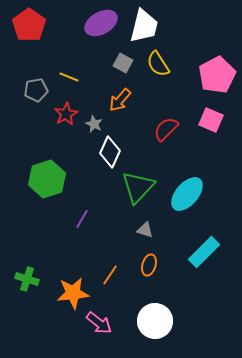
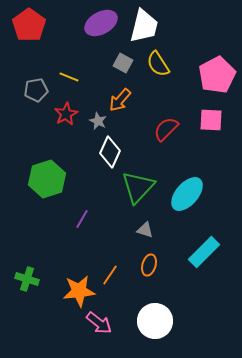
pink square: rotated 20 degrees counterclockwise
gray star: moved 4 px right, 3 px up
orange star: moved 6 px right, 2 px up
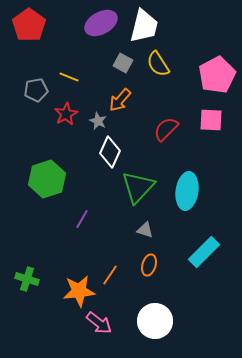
cyan ellipse: moved 3 px up; rotated 33 degrees counterclockwise
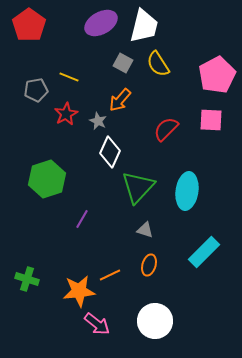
orange line: rotated 30 degrees clockwise
pink arrow: moved 2 px left, 1 px down
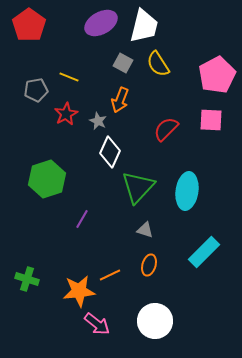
orange arrow: rotated 20 degrees counterclockwise
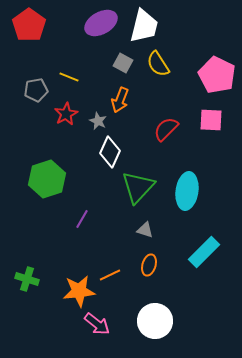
pink pentagon: rotated 18 degrees counterclockwise
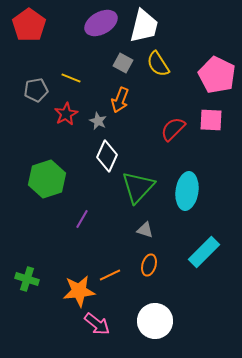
yellow line: moved 2 px right, 1 px down
red semicircle: moved 7 px right
white diamond: moved 3 px left, 4 px down
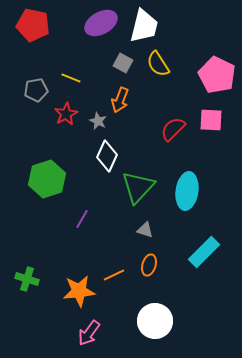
red pentagon: moved 4 px right; rotated 24 degrees counterclockwise
orange line: moved 4 px right
pink arrow: moved 8 px left, 9 px down; rotated 88 degrees clockwise
